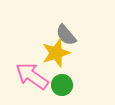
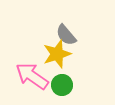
yellow star: moved 1 px right, 1 px down
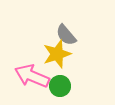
pink arrow: rotated 12 degrees counterclockwise
green circle: moved 2 px left, 1 px down
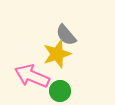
green circle: moved 5 px down
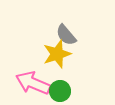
pink arrow: moved 1 px right, 7 px down
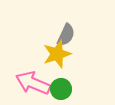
gray semicircle: rotated 115 degrees counterclockwise
green circle: moved 1 px right, 2 px up
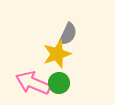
gray semicircle: moved 2 px right, 1 px up
green circle: moved 2 px left, 6 px up
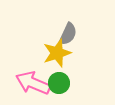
yellow star: moved 1 px up
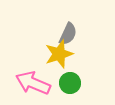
yellow star: moved 2 px right, 1 px down
green circle: moved 11 px right
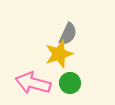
pink arrow: rotated 8 degrees counterclockwise
